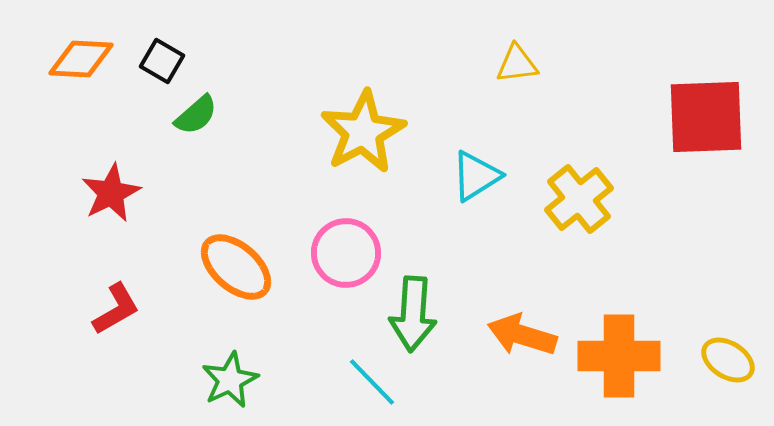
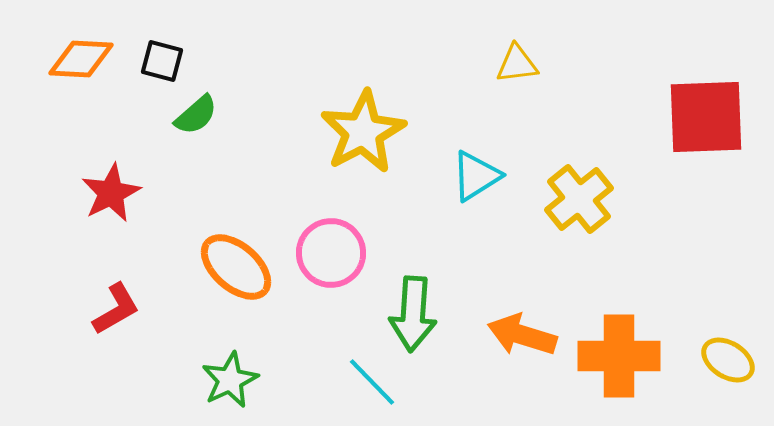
black square: rotated 15 degrees counterclockwise
pink circle: moved 15 px left
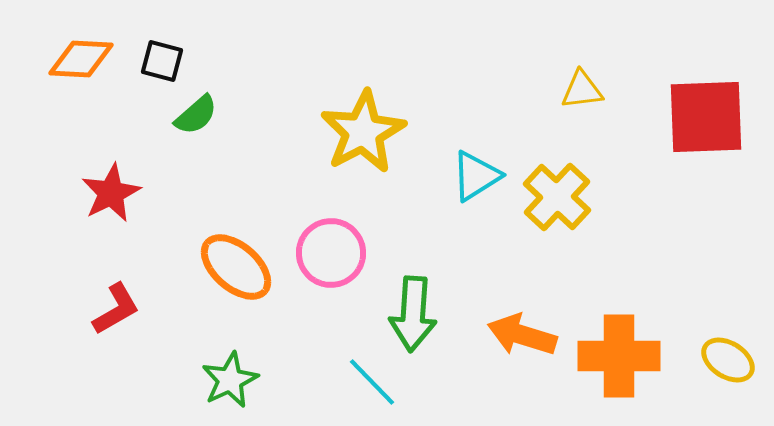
yellow triangle: moved 65 px right, 26 px down
yellow cross: moved 22 px left, 2 px up; rotated 8 degrees counterclockwise
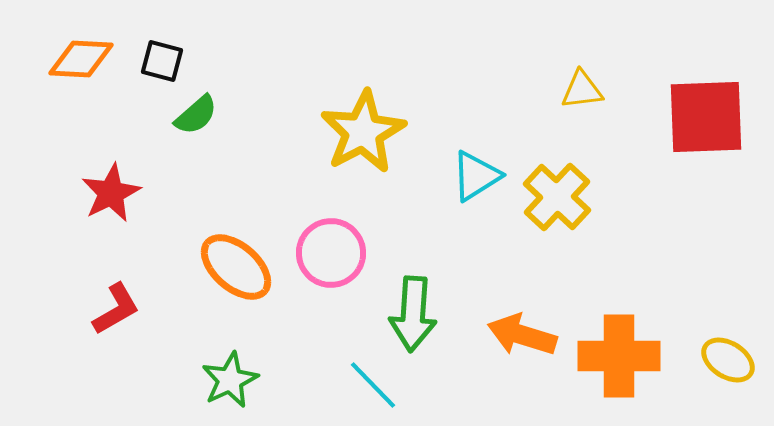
cyan line: moved 1 px right, 3 px down
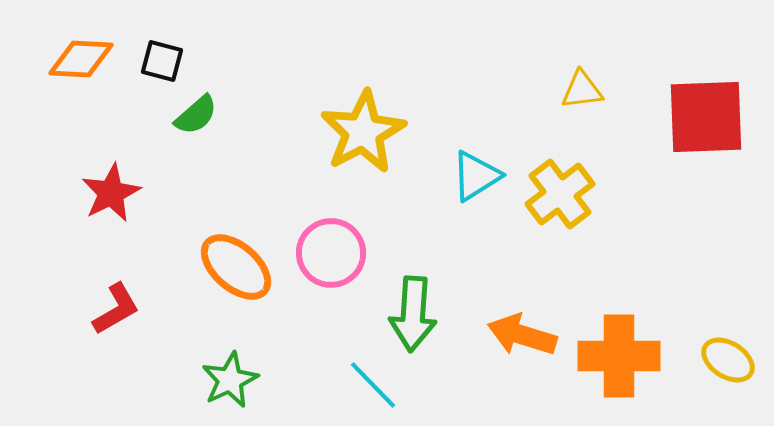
yellow cross: moved 3 px right, 3 px up; rotated 10 degrees clockwise
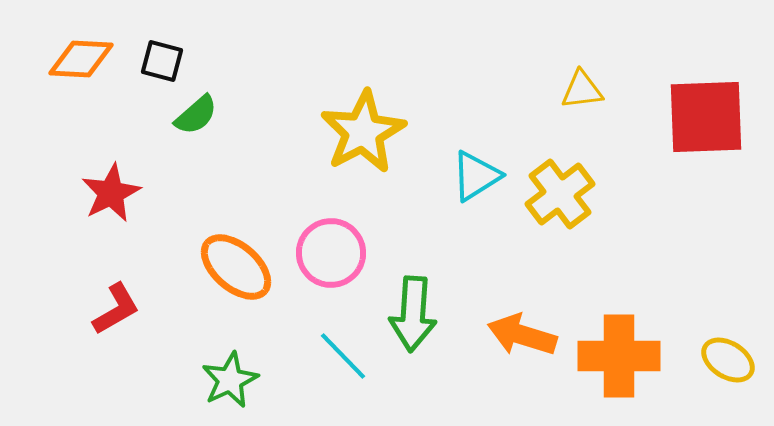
cyan line: moved 30 px left, 29 px up
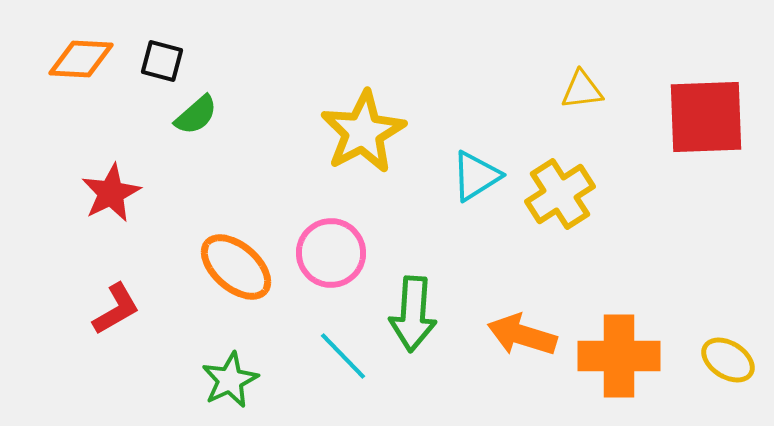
yellow cross: rotated 4 degrees clockwise
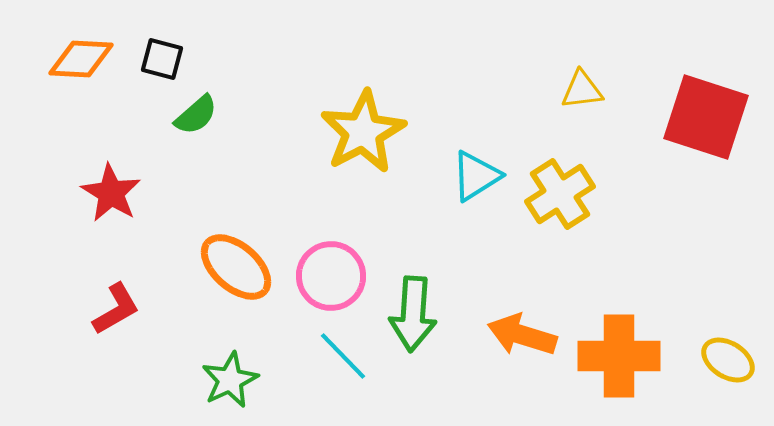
black square: moved 2 px up
red square: rotated 20 degrees clockwise
red star: rotated 14 degrees counterclockwise
pink circle: moved 23 px down
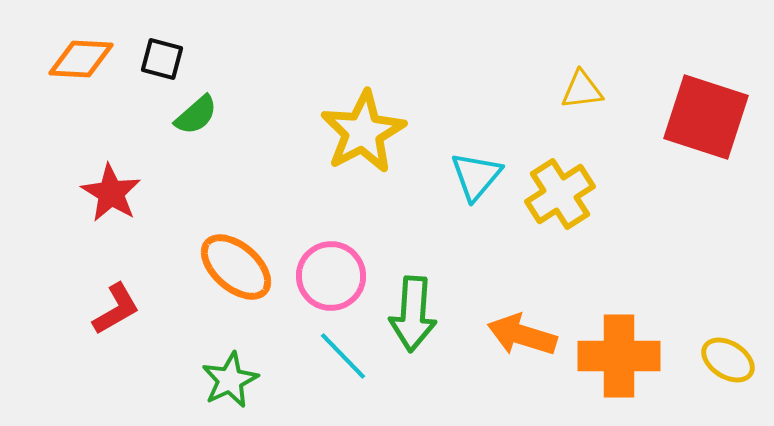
cyan triangle: rotated 18 degrees counterclockwise
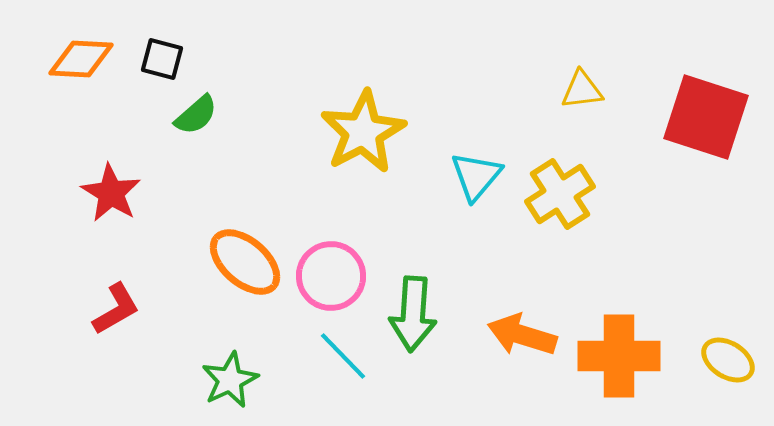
orange ellipse: moved 9 px right, 5 px up
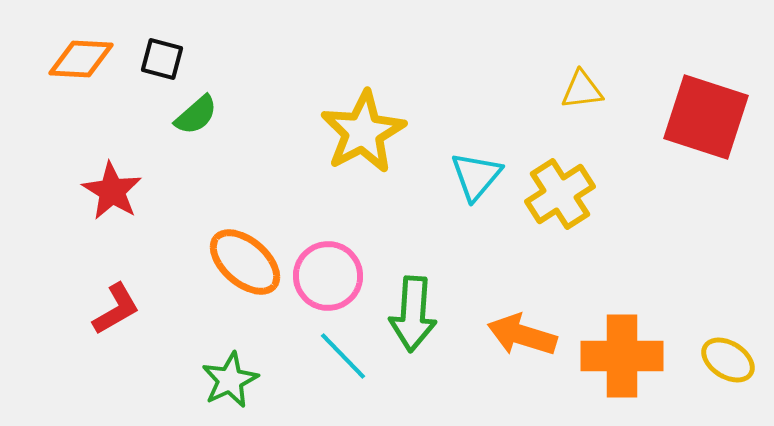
red star: moved 1 px right, 2 px up
pink circle: moved 3 px left
orange cross: moved 3 px right
